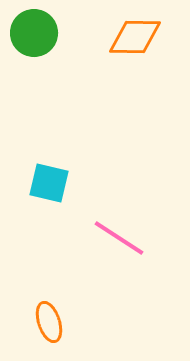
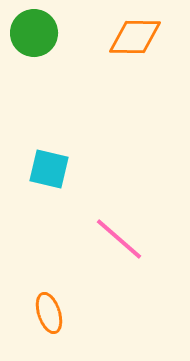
cyan square: moved 14 px up
pink line: moved 1 px down; rotated 8 degrees clockwise
orange ellipse: moved 9 px up
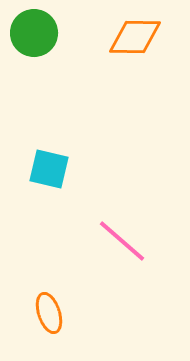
pink line: moved 3 px right, 2 px down
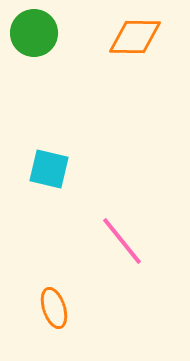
pink line: rotated 10 degrees clockwise
orange ellipse: moved 5 px right, 5 px up
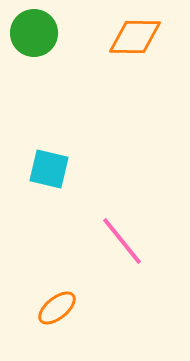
orange ellipse: moved 3 px right; rotated 69 degrees clockwise
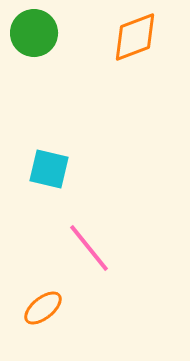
orange diamond: rotated 22 degrees counterclockwise
pink line: moved 33 px left, 7 px down
orange ellipse: moved 14 px left
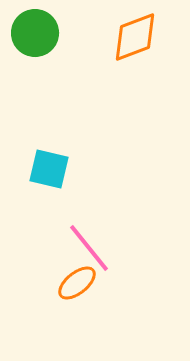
green circle: moved 1 px right
orange ellipse: moved 34 px right, 25 px up
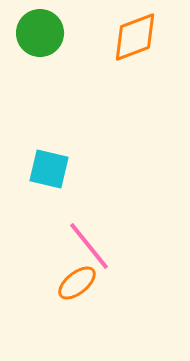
green circle: moved 5 px right
pink line: moved 2 px up
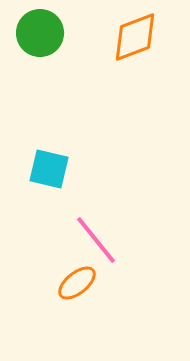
pink line: moved 7 px right, 6 px up
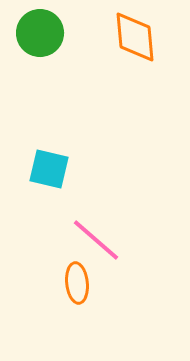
orange diamond: rotated 74 degrees counterclockwise
pink line: rotated 10 degrees counterclockwise
orange ellipse: rotated 57 degrees counterclockwise
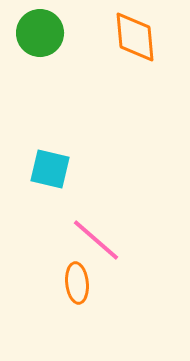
cyan square: moved 1 px right
